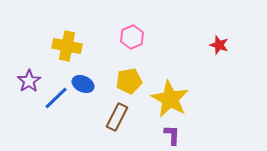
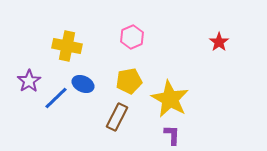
red star: moved 3 px up; rotated 18 degrees clockwise
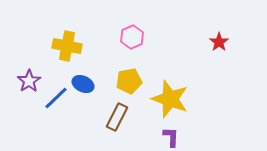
yellow star: rotated 9 degrees counterclockwise
purple L-shape: moved 1 px left, 2 px down
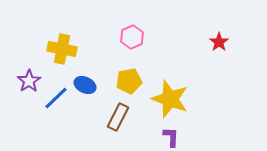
yellow cross: moved 5 px left, 3 px down
blue ellipse: moved 2 px right, 1 px down
brown rectangle: moved 1 px right
